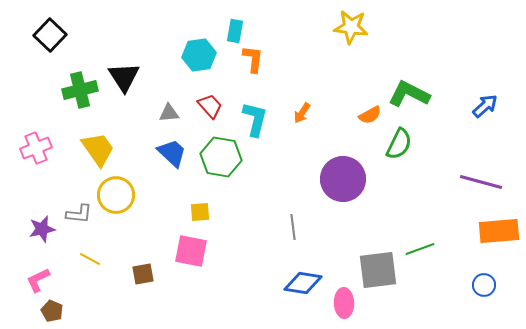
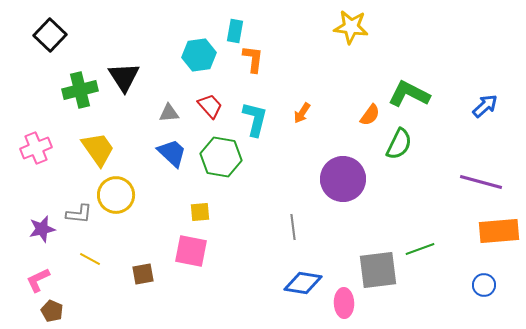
orange semicircle: rotated 25 degrees counterclockwise
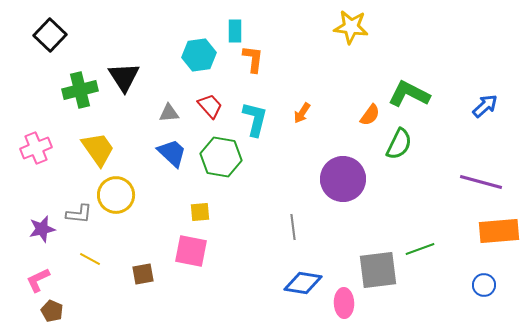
cyan rectangle: rotated 10 degrees counterclockwise
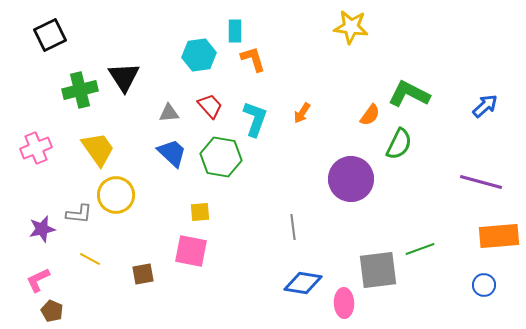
black square: rotated 20 degrees clockwise
orange L-shape: rotated 24 degrees counterclockwise
cyan L-shape: rotated 6 degrees clockwise
purple circle: moved 8 px right
orange rectangle: moved 5 px down
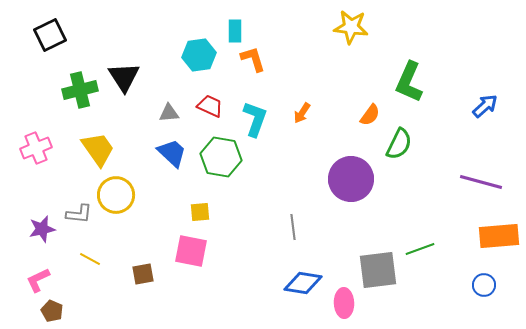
green L-shape: moved 12 px up; rotated 93 degrees counterclockwise
red trapezoid: rotated 24 degrees counterclockwise
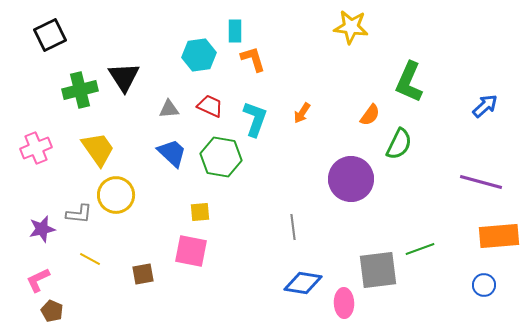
gray triangle: moved 4 px up
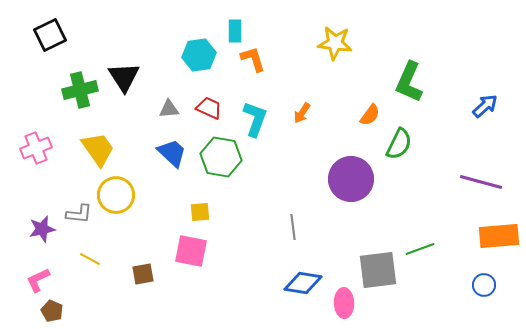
yellow star: moved 16 px left, 16 px down
red trapezoid: moved 1 px left, 2 px down
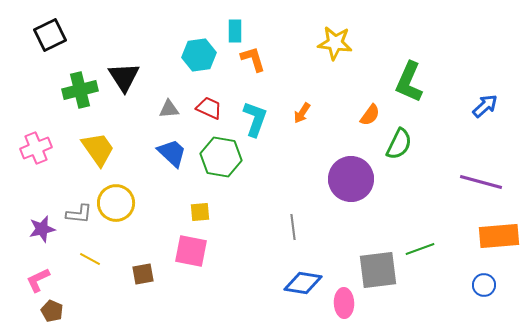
yellow circle: moved 8 px down
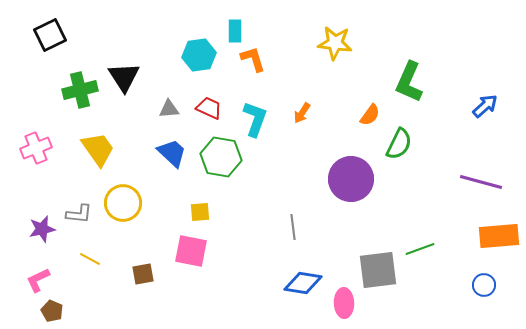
yellow circle: moved 7 px right
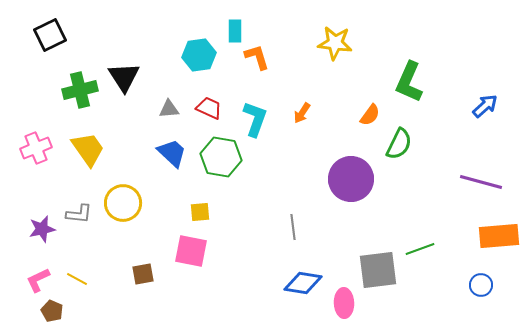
orange L-shape: moved 4 px right, 2 px up
yellow trapezoid: moved 10 px left
yellow line: moved 13 px left, 20 px down
blue circle: moved 3 px left
